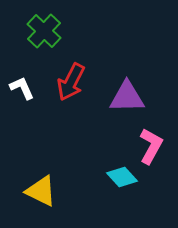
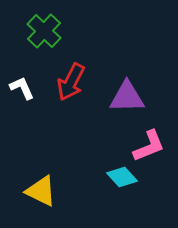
pink L-shape: moved 2 px left; rotated 39 degrees clockwise
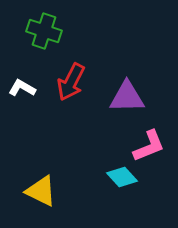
green cross: rotated 24 degrees counterclockwise
white L-shape: rotated 36 degrees counterclockwise
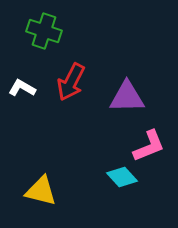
yellow triangle: rotated 12 degrees counterclockwise
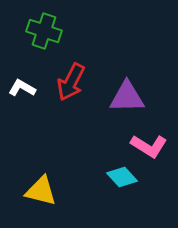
pink L-shape: rotated 54 degrees clockwise
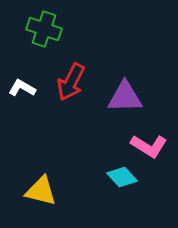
green cross: moved 2 px up
purple triangle: moved 2 px left
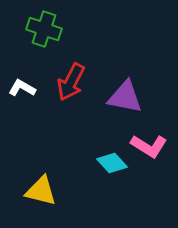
purple triangle: rotated 12 degrees clockwise
cyan diamond: moved 10 px left, 14 px up
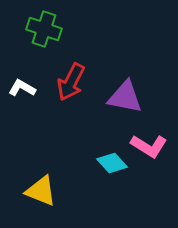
yellow triangle: rotated 8 degrees clockwise
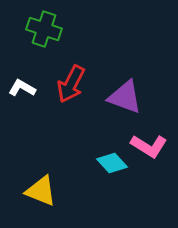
red arrow: moved 2 px down
purple triangle: rotated 9 degrees clockwise
